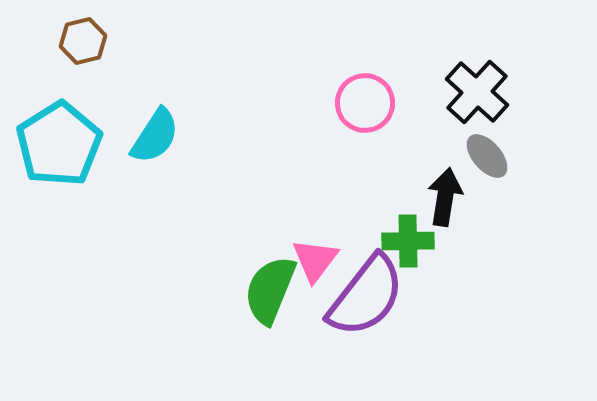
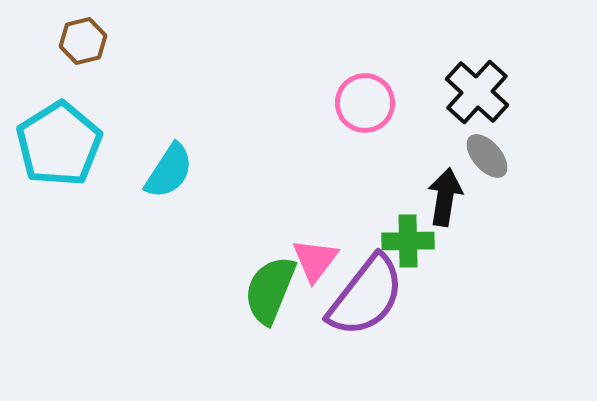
cyan semicircle: moved 14 px right, 35 px down
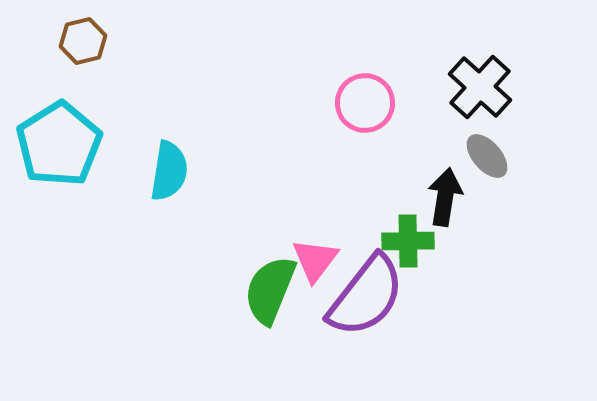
black cross: moved 3 px right, 5 px up
cyan semicircle: rotated 24 degrees counterclockwise
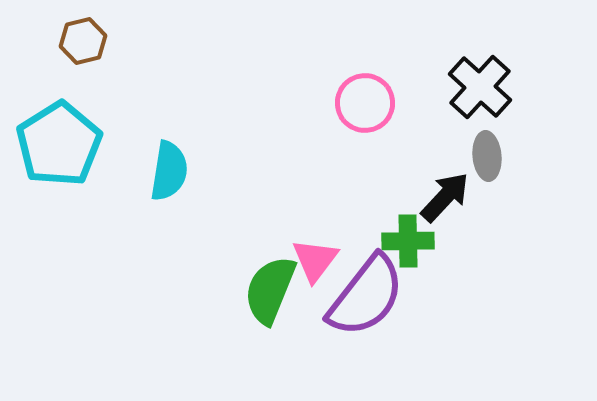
gray ellipse: rotated 36 degrees clockwise
black arrow: rotated 34 degrees clockwise
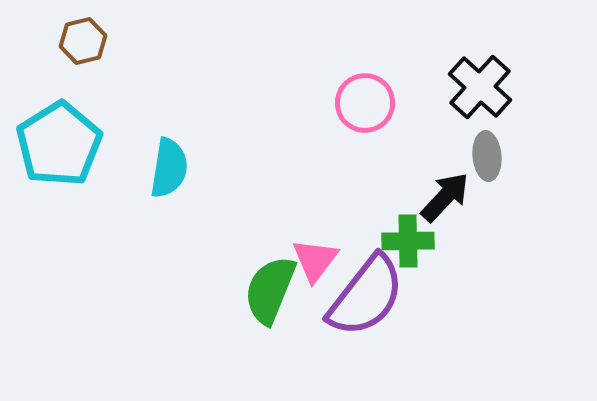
cyan semicircle: moved 3 px up
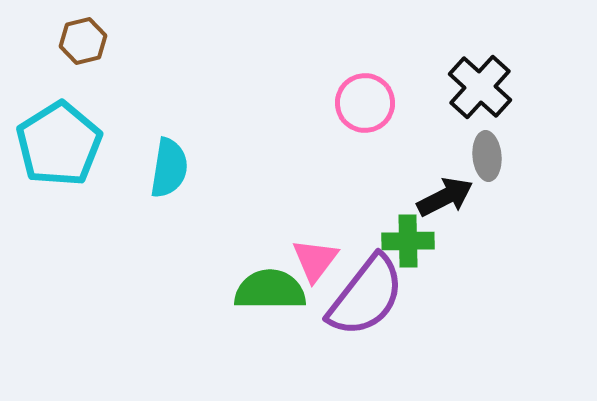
black arrow: rotated 20 degrees clockwise
green semicircle: rotated 68 degrees clockwise
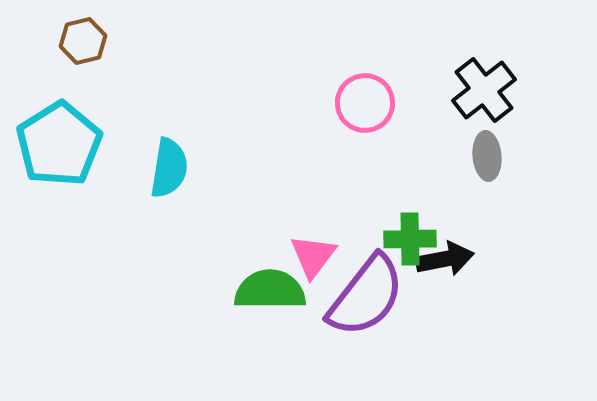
black cross: moved 4 px right, 3 px down; rotated 10 degrees clockwise
black arrow: moved 62 px down; rotated 16 degrees clockwise
green cross: moved 2 px right, 2 px up
pink triangle: moved 2 px left, 4 px up
